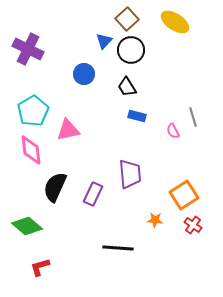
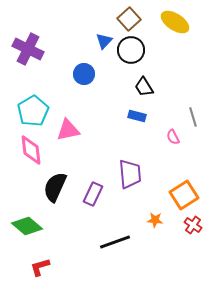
brown square: moved 2 px right
black trapezoid: moved 17 px right
pink semicircle: moved 6 px down
black line: moved 3 px left, 6 px up; rotated 24 degrees counterclockwise
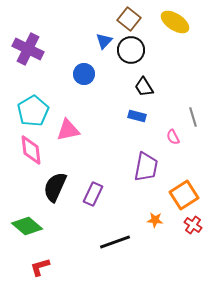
brown square: rotated 10 degrees counterclockwise
purple trapezoid: moved 16 px right, 7 px up; rotated 16 degrees clockwise
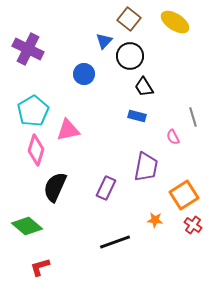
black circle: moved 1 px left, 6 px down
pink diamond: moved 5 px right; rotated 24 degrees clockwise
purple rectangle: moved 13 px right, 6 px up
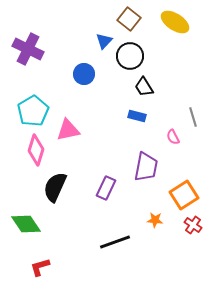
green diamond: moved 1 px left, 2 px up; rotated 16 degrees clockwise
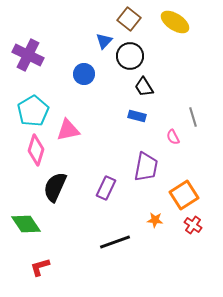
purple cross: moved 6 px down
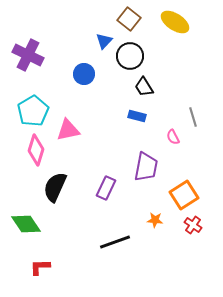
red L-shape: rotated 15 degrees clockwise
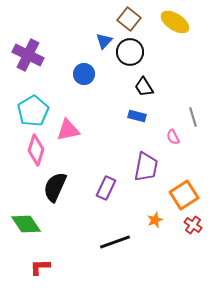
black circle: moved 4 px up
orange star: rotated 28 degrees counterclockwise
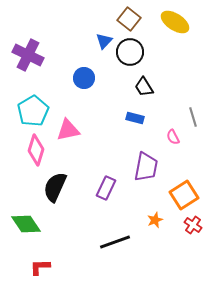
blue circle: moved 4 px down
blue rectangle: moved 2 px left, 2 px down
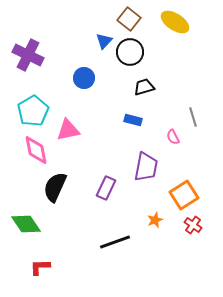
black trapezoid: rotated 105 degrees clockwise
blue rectangle: moved 2 px left, 2 px down
pink diamond: rotated 28 degrees counterclockwise
